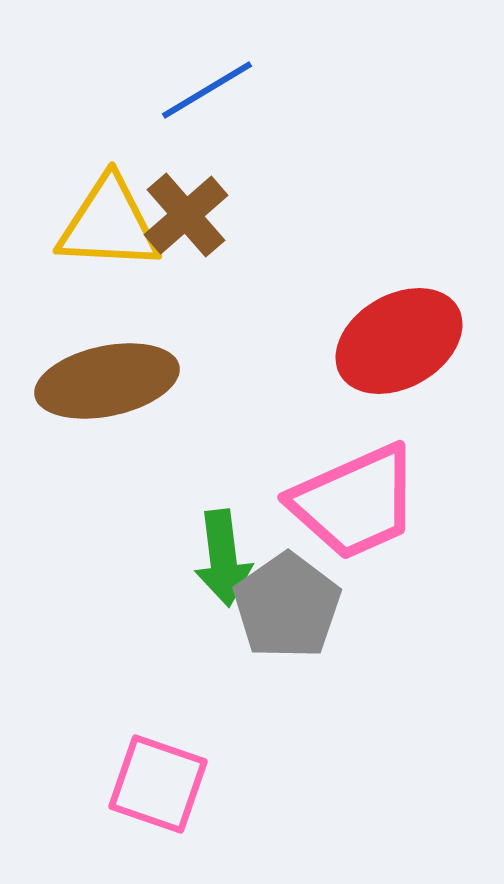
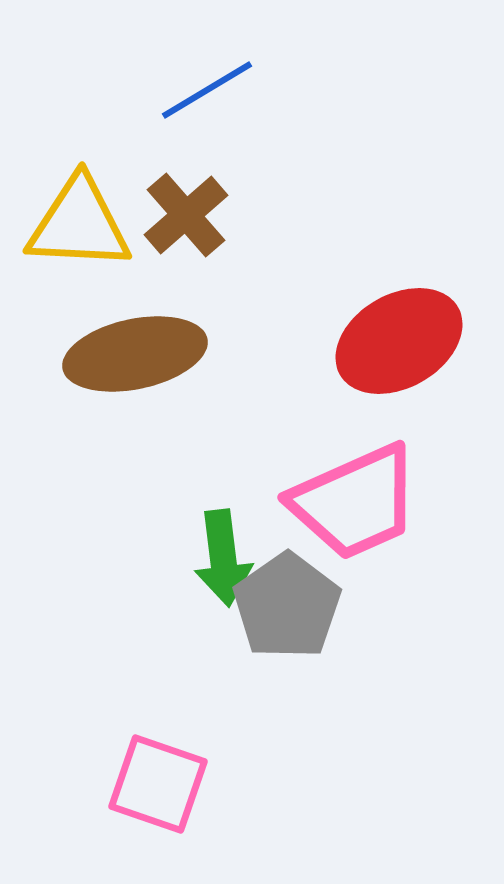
yellow triangle: moved 30 px left
brown ellipse: moved 28 px right, 27 px up
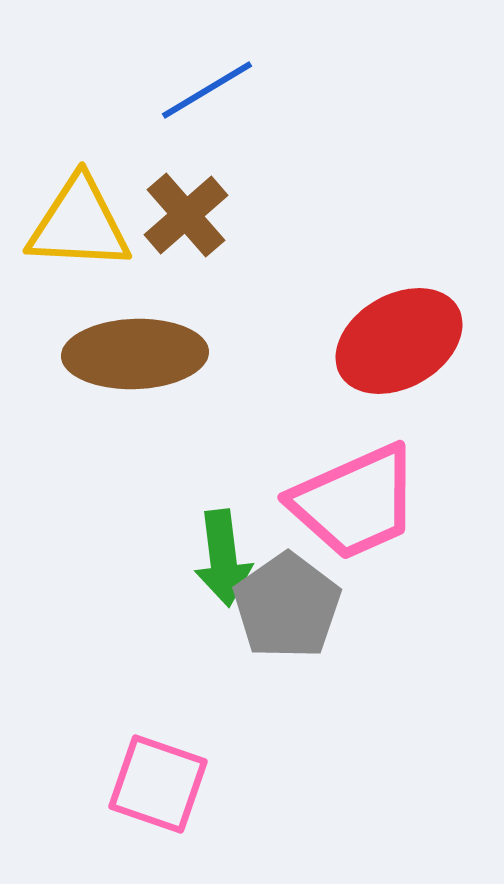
brown ellipse: rotated 10 degrees clockwise
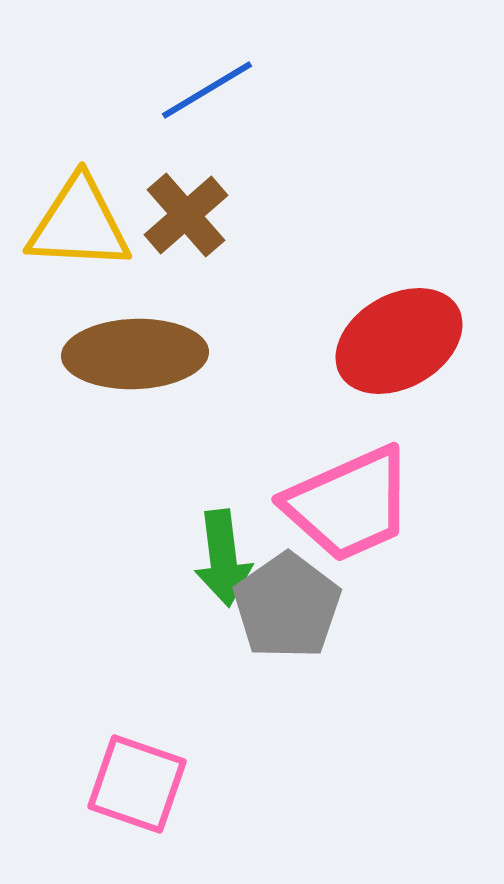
pink trapezoid: moved 6 px left, 2 px down
pink square: moved 21 px left
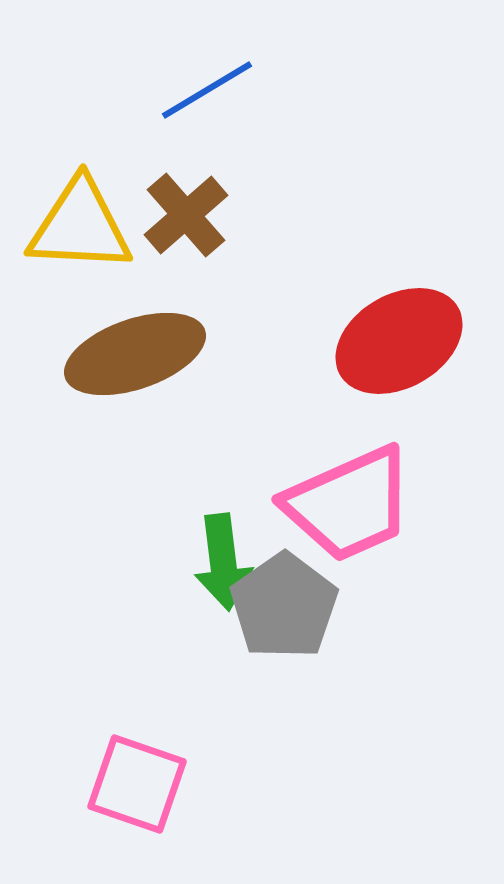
yellow triangle: moved 1 px right, 2 px down
brown ellipse: rotated 17 degrees counterclockwise
green arrow: moved 4 px down
gray pentagon: moved 3 px left
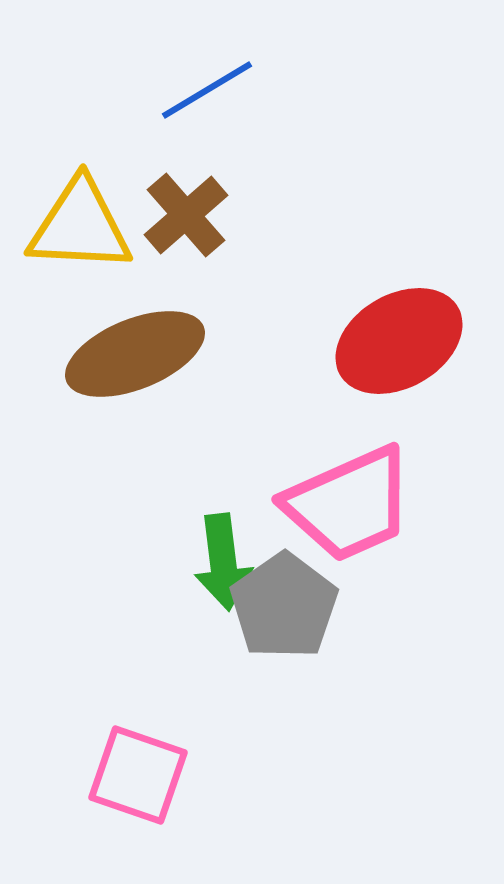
brown ellipse: rotated 3 degrees counterclockwise
pink square: moved 1 px right, 9 px up
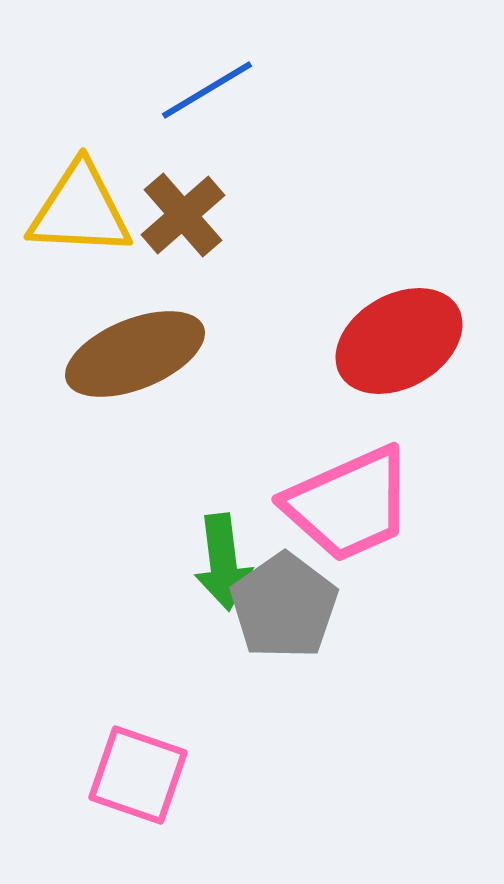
brown cross: moved 3 px left
yellow triangle: moved 16 px up
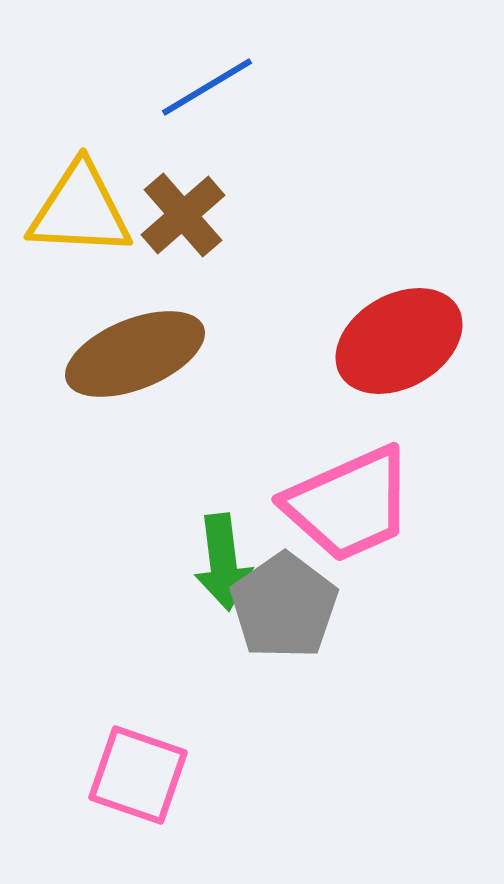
blue line: moved 3 px up
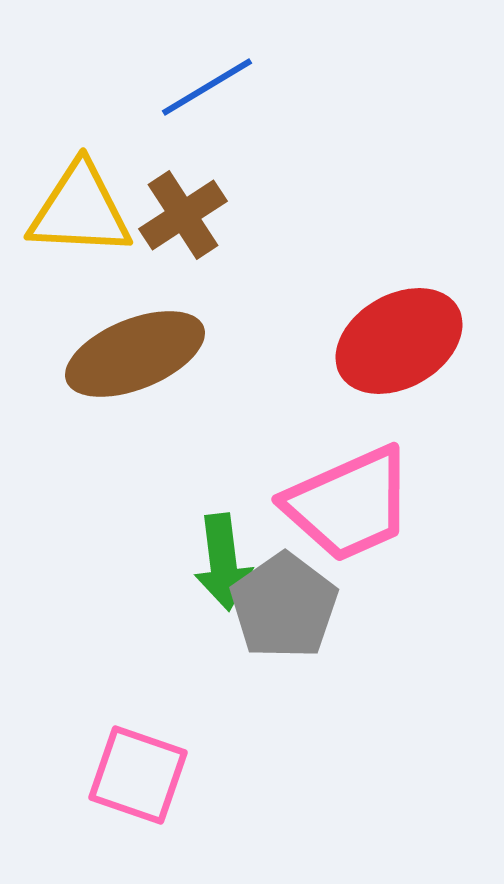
brown cross: rotated 8 degrees clockwise
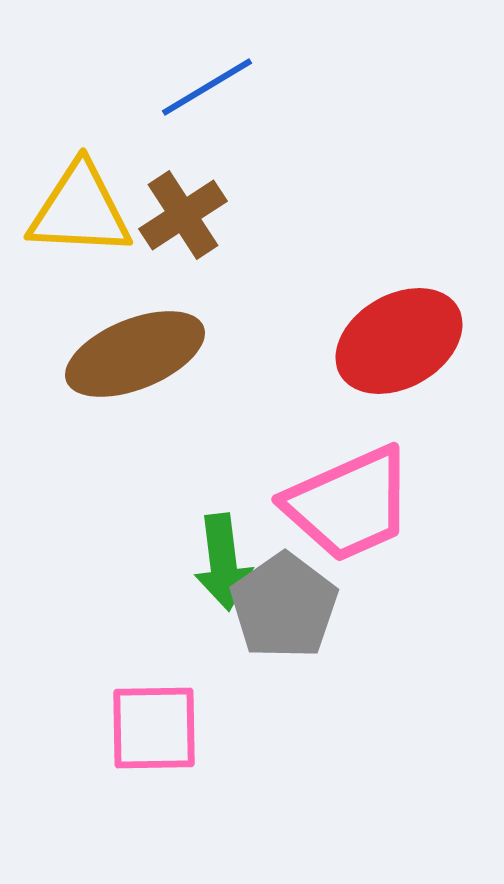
pink square: moved 16 px right, 47 px up; rotated 20 degrees counterclockwise
